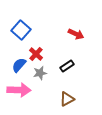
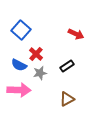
blue semicircle: rotated 105 degrees counterclockwise
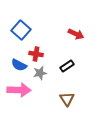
red cross: rotated 32 degrees counterclockwise
brown triangle: rotated 35 degrees counterclockwise
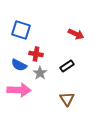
blue square: rotated 24 degrees counterclockwise
gray star: rotated 24 degrees counterclockwise
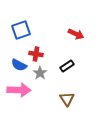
blue square: rotated 36 degrees counterclockwise
